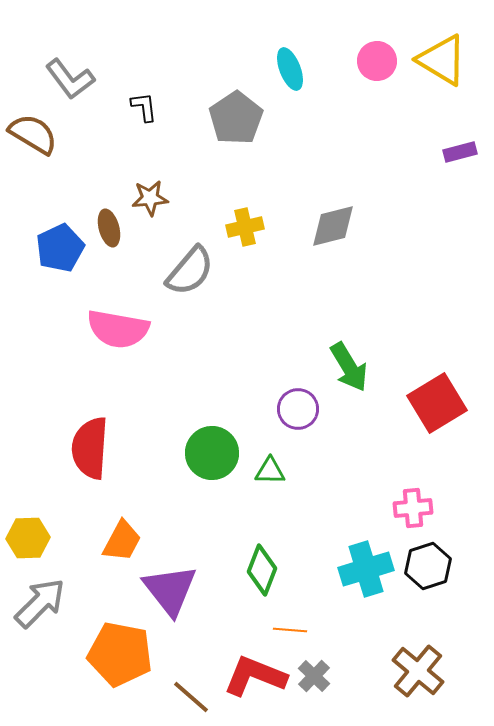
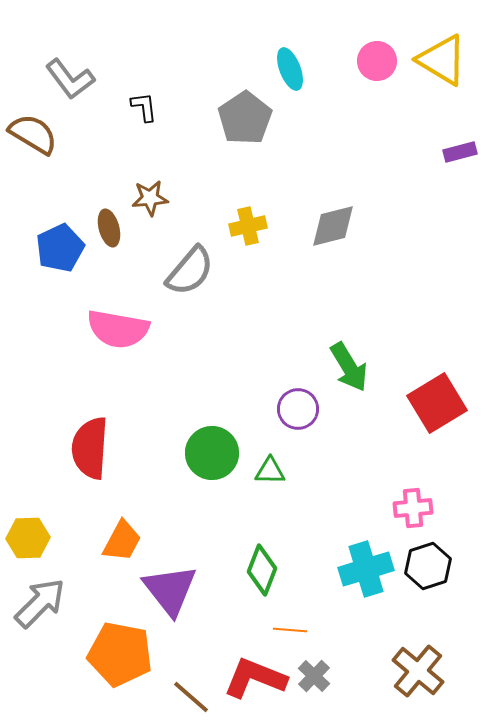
gray pentagon: moved 9 px right
yellow cross: moved 3 px right, 1 px up
red L-shape: moved 2 px down
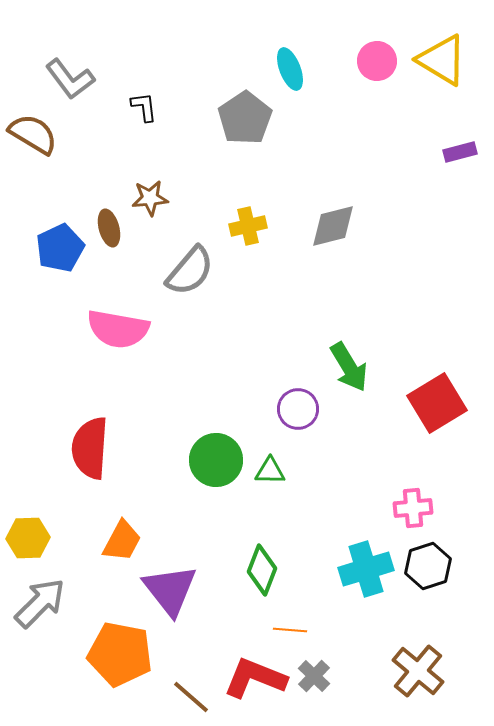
green circle: moved 4 px right, 7 px down
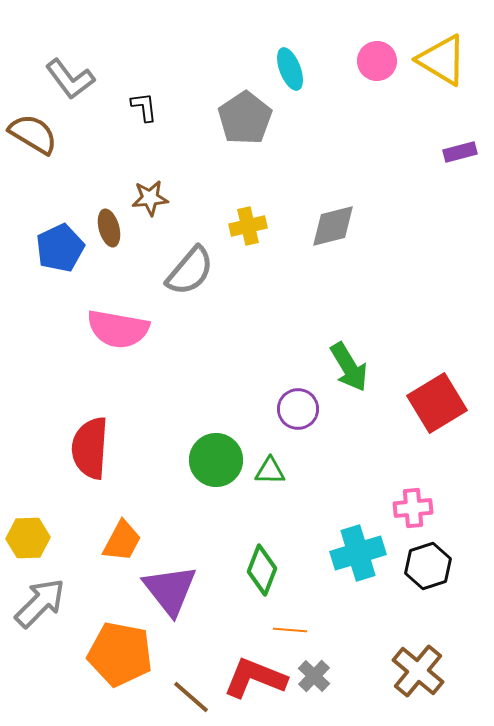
cyan cross: moved 8 px left, 16 px up
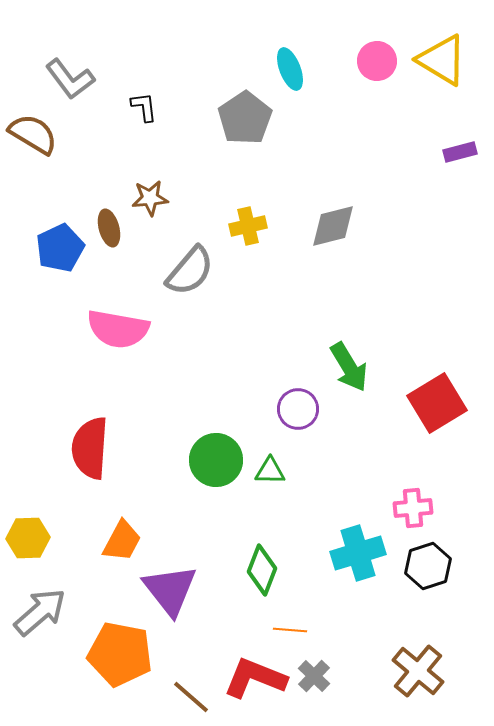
gray arrow: moved 9 px down; rotated 4 degrees clockwise
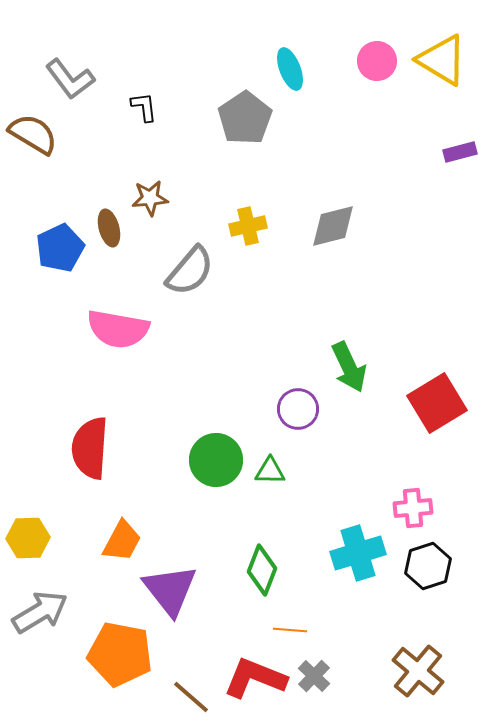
green arrow: rotated 6 degrees clockwise
gray arrow: rotated 10 degrees clockwise
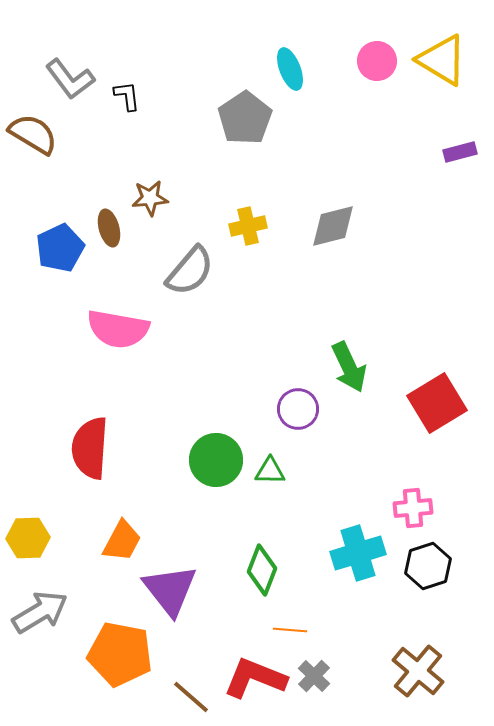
black L-shape: moved 17 px left, 11 px up
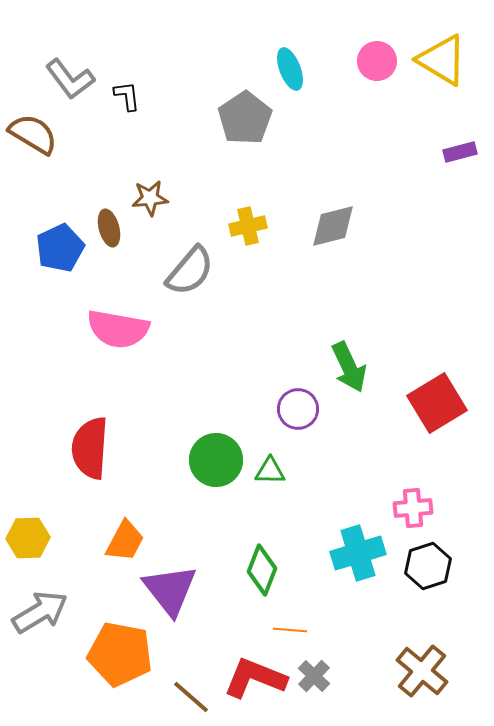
orange trapezoid: moved 3 px right
brown cross: moved 4 px right
